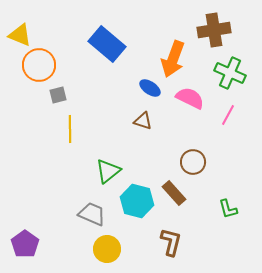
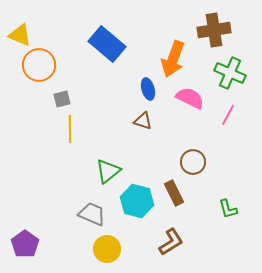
blue ellipse: moved 2 px left, 1 px down; rotated 40 degrees clockwise
gray square: moved 4 px right, 4 px down
brown rectangle: rotated 15 degrees clockwise
brown L-shape: rotated 44 degrees clockwise
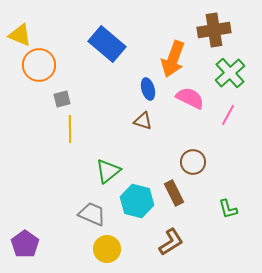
green cross: rotated 24 degrees clockwise
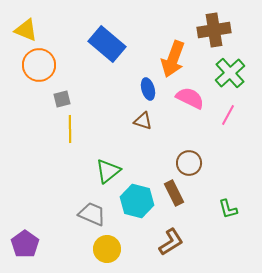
yellow triangle: moved 6 px right, 5 px up
brown circle: moved 4 px left, 1 px down
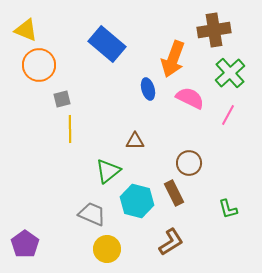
brown triangle: moved 8 px left, 20 px down; rotated 18 degrees counterclockwise
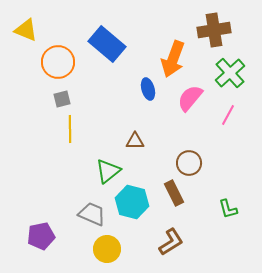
orange circle: moved 19 px right, 3 px up
pink semicircle: rotated 76 degrees counterclockwise
cyan hexagon: moved 5 px left, 1 px down
purple pentagon: moved 16 px right, 8 px up; rotated 24 degrees clockwise
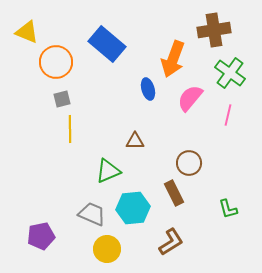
yellow triangle: moved 1 px right, 2 px down
orange circle: moved 2 px left
green cross: rotated 12 degrees counterclockwise
pink line: rotated 15 degrees counterclockwise
green triangle: rotated 16 degrees clockwise
cyan hexagon: moved 1 px right, 6 px down; rotated 20 degrees counterclockwise
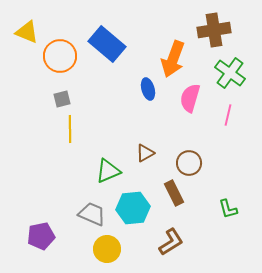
orange circle: moved 4 px right, 6 px up
pink semicircle: rotated 24 degrees counterclockwise
brown triangle: moved 10 px right, 12 px down; rotated 30 degrees counterclockwise
